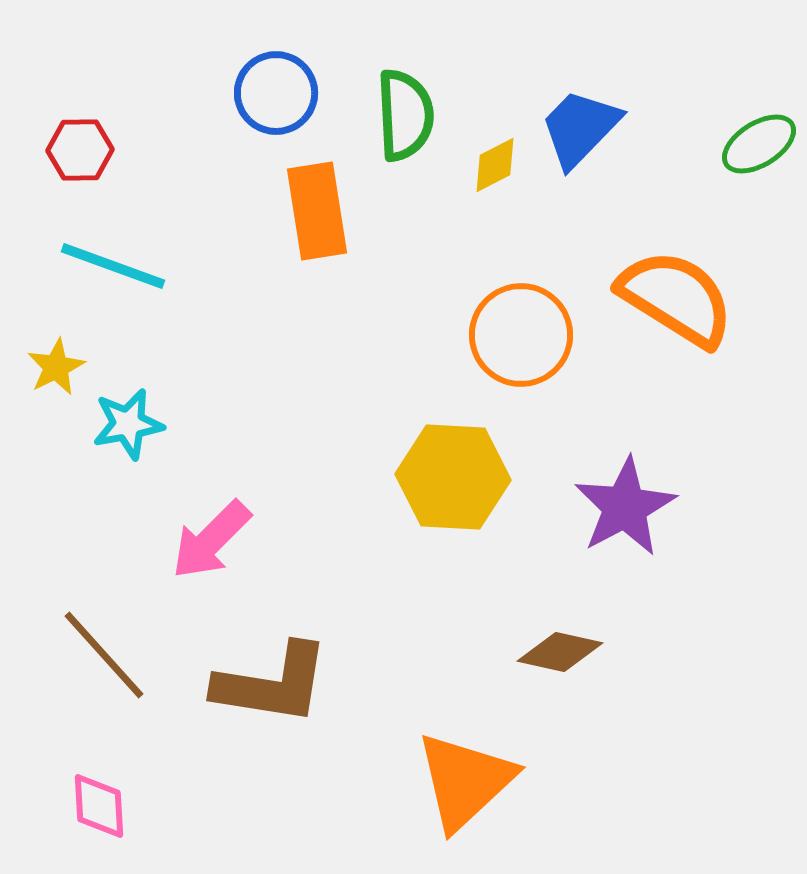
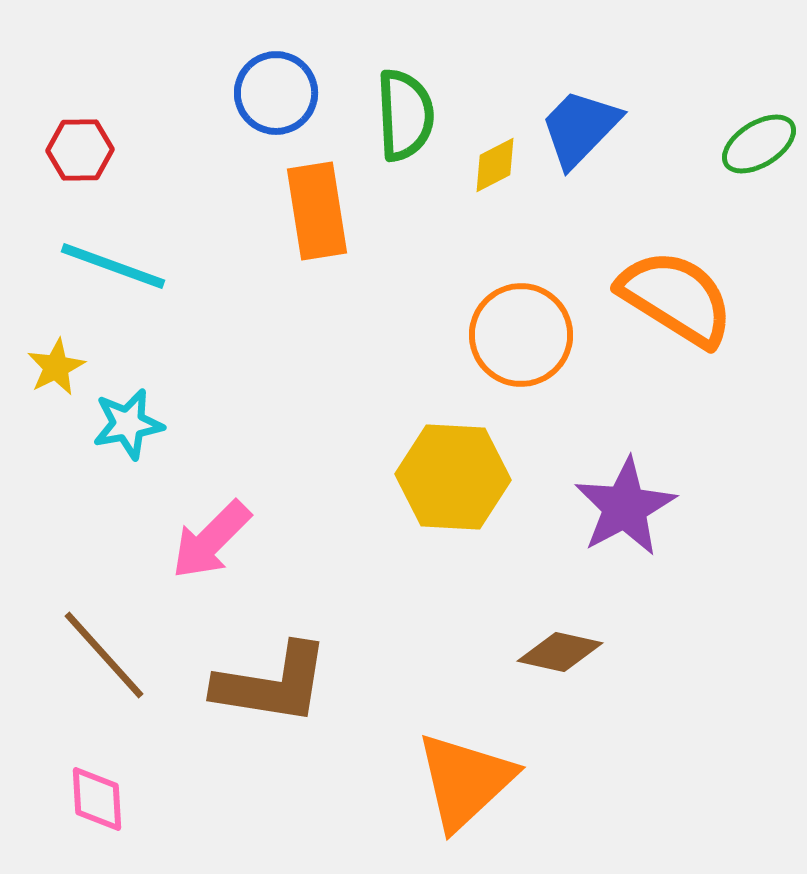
pink diamond: moved 2 px left, 7 px up
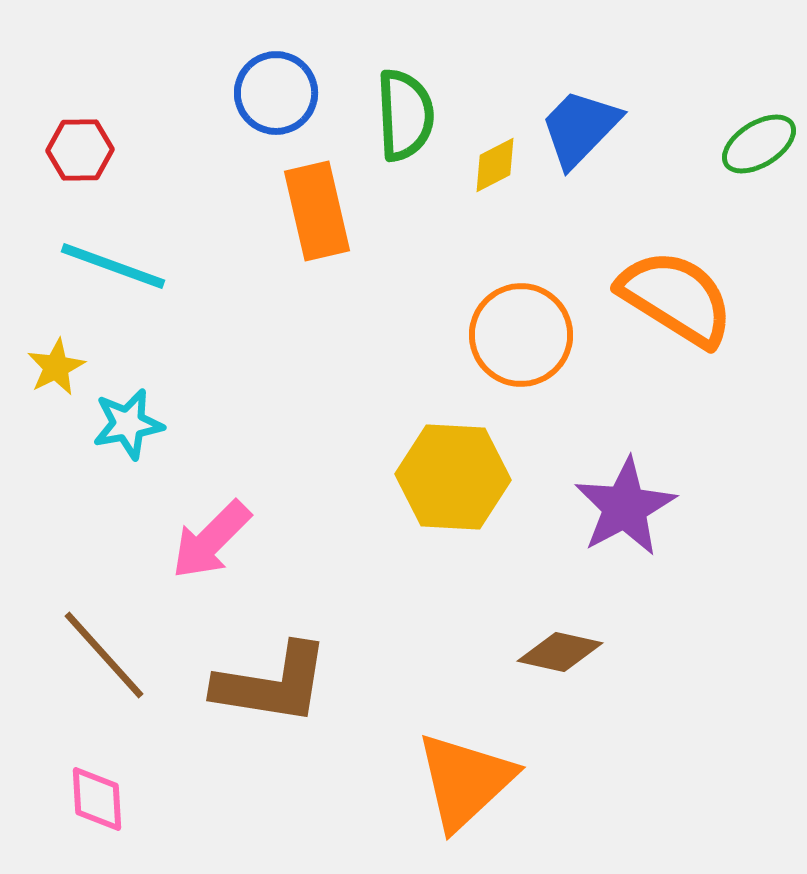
orange rectangle: rotated 4 degrees counterclockwise
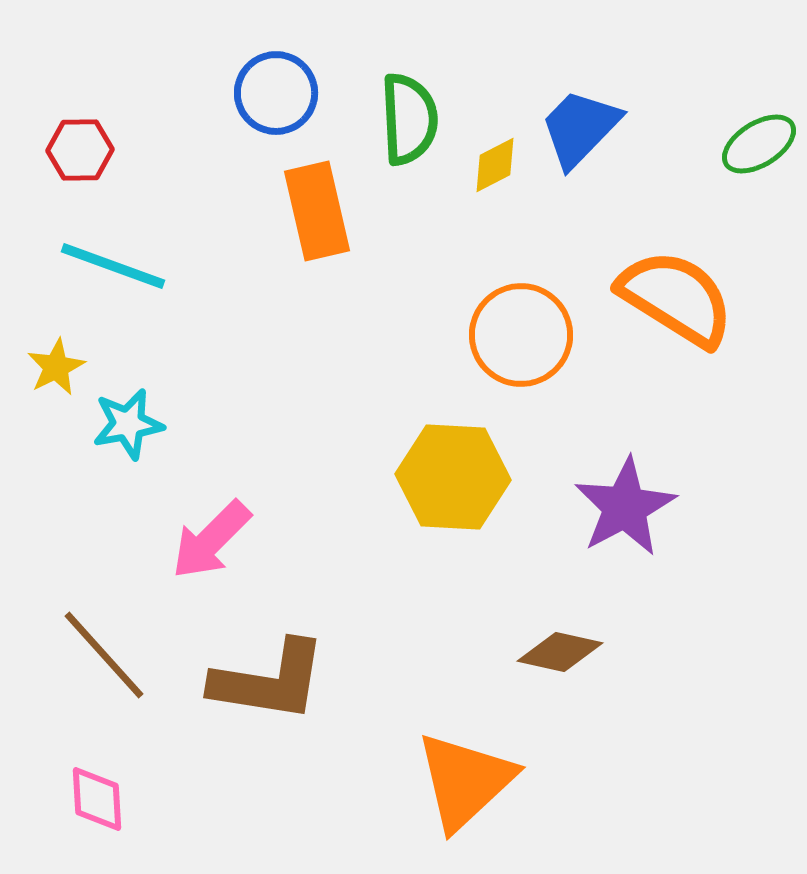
green semicircle: moved 4 px right, 4 px down
brown L-shape: moved 3 px left, 3 px up
